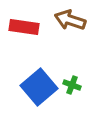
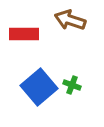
red rectangle: moved 7 px down; rotated 8 degrees counterclockwise
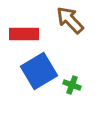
brown arrow: rotated 28 degrees clockwise
blue square: moved 16 px up; rotated 9 degrees clockwise
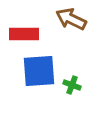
brown arrow: moved 1 px right, 1 px up; rotated 20 degrees counterclockwise
blue square: rotated 27 degrees clockwise
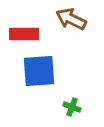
green cross: moved 22 px down
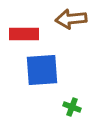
brown arrow: rotated 32 degrees counterclockwise
blue square: moved 3 px right, 1 px up
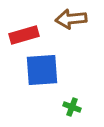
red rectangle: moved 1 px down; rotated 16 degrees counterclockwise
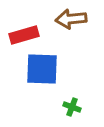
blue square: moved 1 px up; rotated 6 degrees clockwise
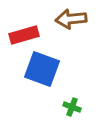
blue square: rotated 18 degrees clockwise
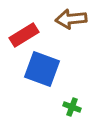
red rectangle: rotated 16 degrees counterclockwise
